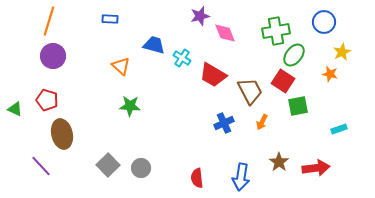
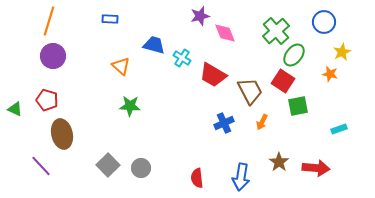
green cross: rotated 32 degrees counterclockwise
red arrow: rotated 12 degrees clockwise
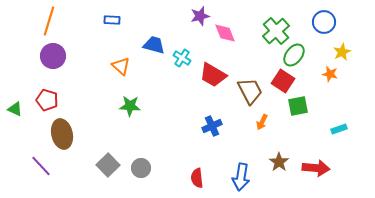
blue rectangle: moved 2 px right, 1 px down
blue cross: moved 12 px left, 3 px down
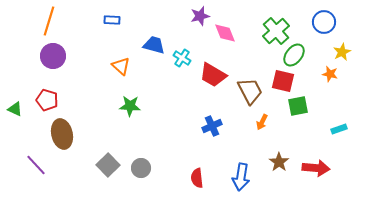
red square: rotated 20 degrees counterclockwise
purple line: moved 5 px left, 1 px up
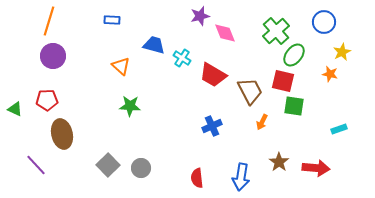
red pentagon: rotated 20 degrees counterclockwise
green square: moved 4 px left; rotated 20 degrees clockwise
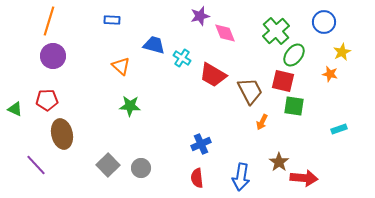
blue cross: moved 11 px left, 18 px down
red arrow: moved 12 px left, 10 px down
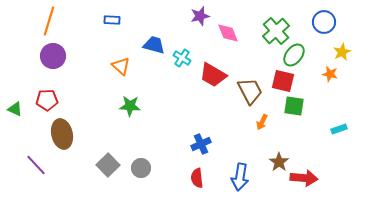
pink diamond: moved 3 px right
blue arrow: moved 1 px left
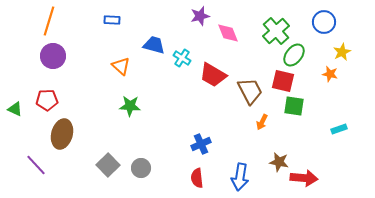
brown ellipse: rotated 28 degrees clockwise
brown star: rotated 24 degrees counterclockwise
